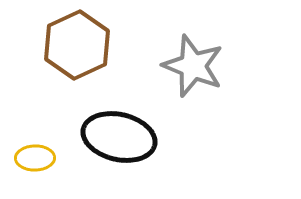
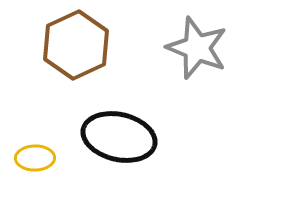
brown hexagon: moved 1 px left
gray star: moved 4 px right, 18 px up
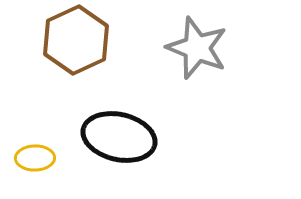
brown hexagon: moved 5 px up
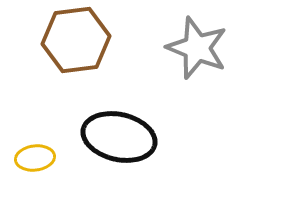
brown hexagon: rotated 18 degrees clockwise
yellow ellipse: rotated 6 degrees counterclockwise
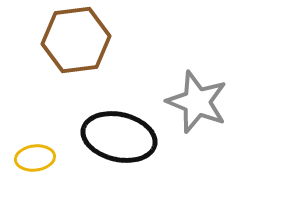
gray star: moved 54 px down
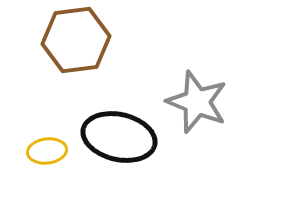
yellow ellipse: moved 12 px right, 7 px up
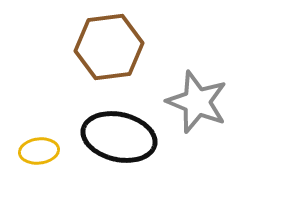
brown hexagon: moved 33 px right, 7 px down
yellow ellipse: moved 8 px left
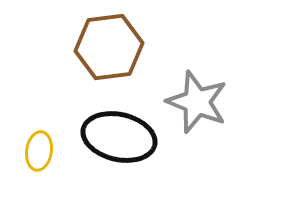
yellow ellipse: rotated 75 degrees counterclockwise
